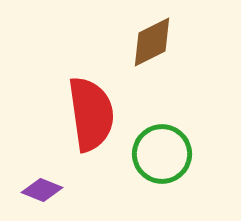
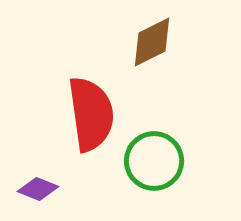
green circle: moved 8 px left, 7 px down
purple diamond: moved 4 px left, 1 px up
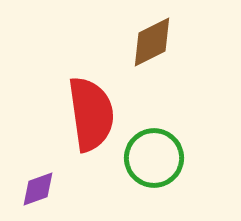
green circle: moved 3 px up
purple diamond: rotated 42 degrees counterclockwise
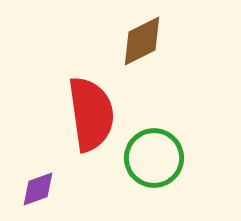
brown diamond: moved 10 px left, 1 px up
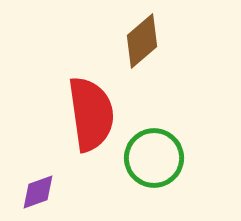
brown diamond: rotated 14 degrees counterclockwise
purple diamond: moved 3 px down
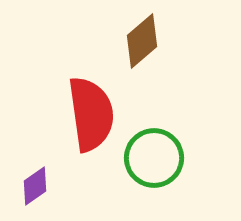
purple diamond: moved 3 px left, 6 px up; rotated 15 degrees counterclockwise
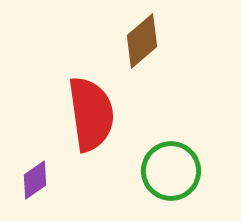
green circle: moved 17 px right, 13 px down
purple diamond: moved 6 px up
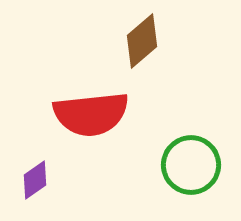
red semicircle: rotated 92 degrees clockwise
green circle: moved 20 px right, 6 px up
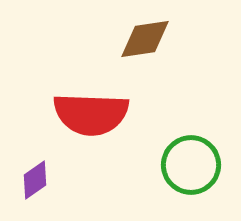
brown diamond: moved 3 px right, 2 px up; rotated 32 degrees clockwise
red semicircle: rotated 8 degrees clockwise
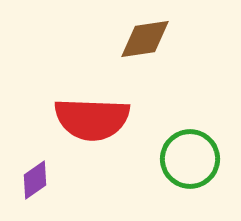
red semicircle: moved 1 px right, 5 px down
green circle: moved 1 px left, 6 px up
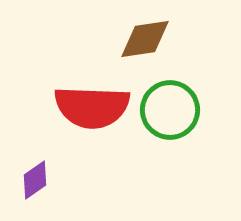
red semicircle: moved 12 px up
green circle: moved 20 px left, 49 px up
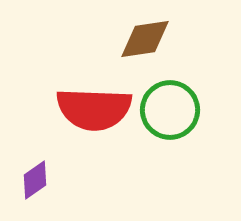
red semicircle: moved 2 px right, 2 px down
